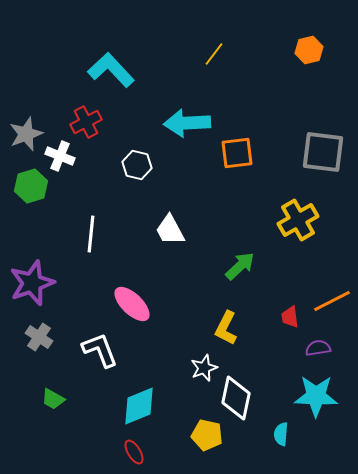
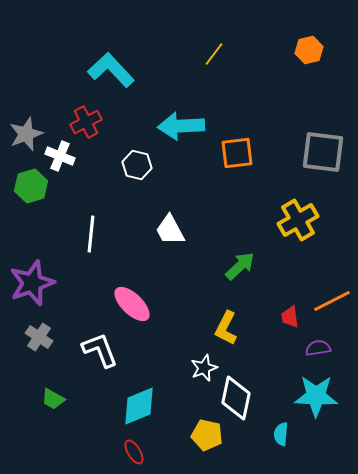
cyan arrow: moved 6 px left, 3 px down
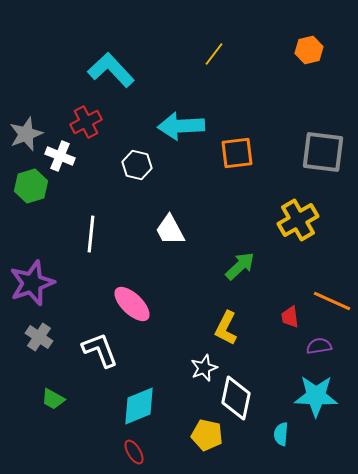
orange line: rotated 51 degrees clockwise
purple semicircle: moved 1 px right, 2 px up
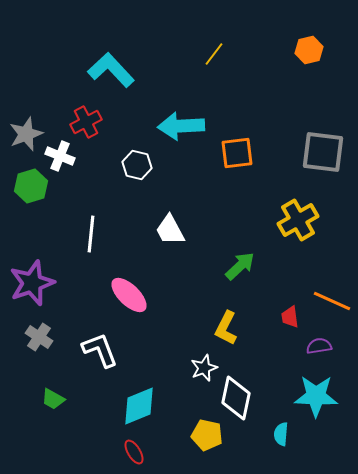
pink ellipse: moved 3 px left, 9 px up
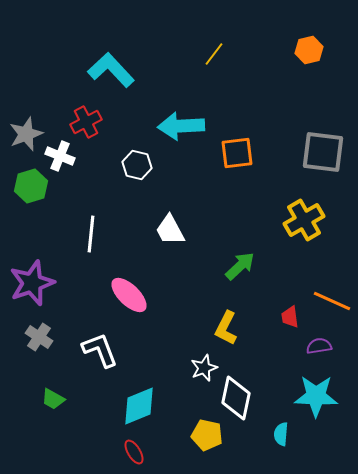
yellow cross: moved 6 px right
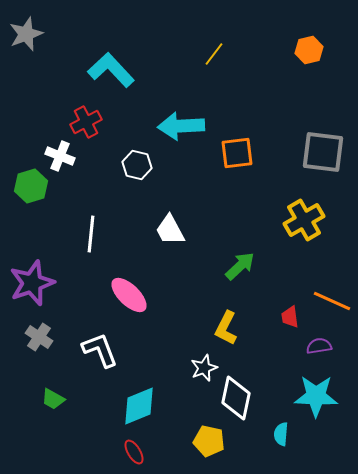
gray star: moved 100 px up
yellow pentagon: moved 2 px right, 6 px down
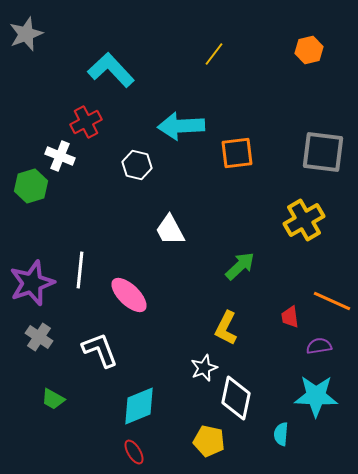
white line: moved 11 px left, 36 px down
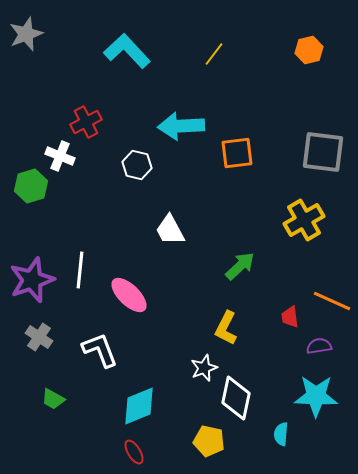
cyan L-shape: moved 16 px right, 19 px up
purple star: moved 3 px up
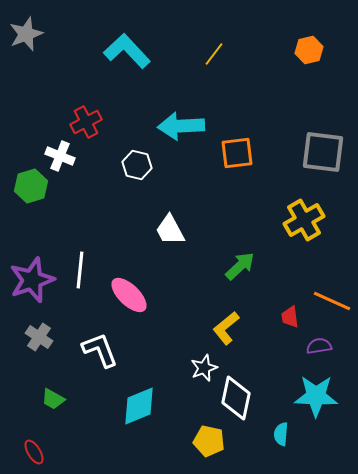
yellow L-shape: rotated 24 degrees clockwise
red ellipse: moved 100 px left
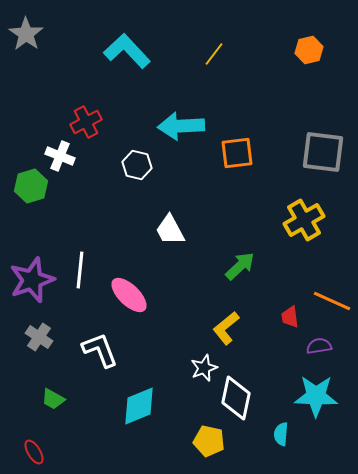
gray star: rotated 16 degrees counterclockwise
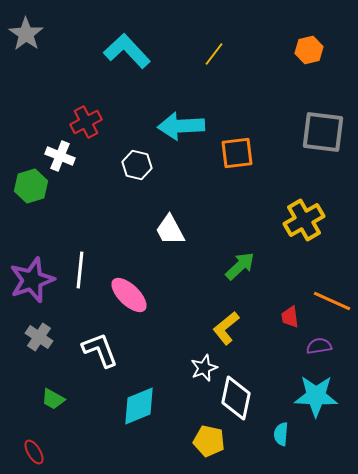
gray square: moved 20 px up
